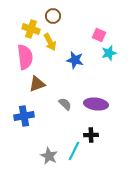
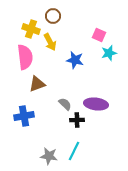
black cross: moved 14 px left, 15 px up
gray star: rotated 18 degrees counterclockwise
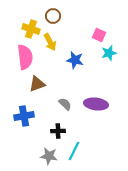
black cross: moved 19 px left, 11 px down
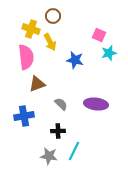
pink semicircle: moved 1 px right
gray semicircle: moved 4 px left
